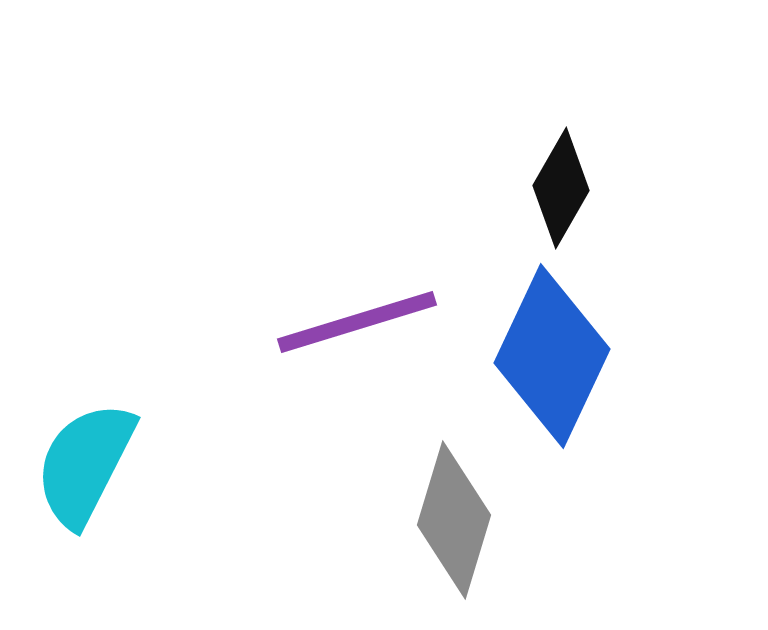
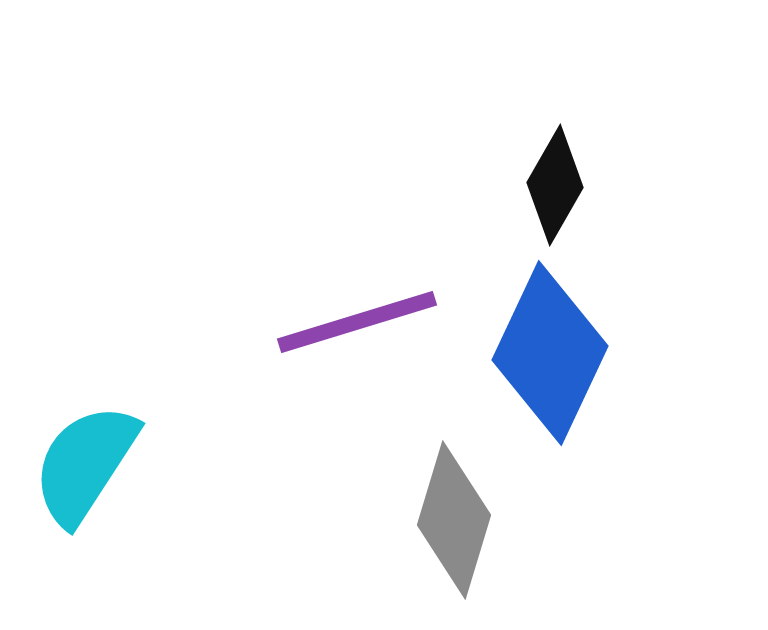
black diamond: moved 6 px left, 3 px up
blue diamond: moved 2 px left, 3 px up
cyan semicircle: rotated 6 degrees clockwise
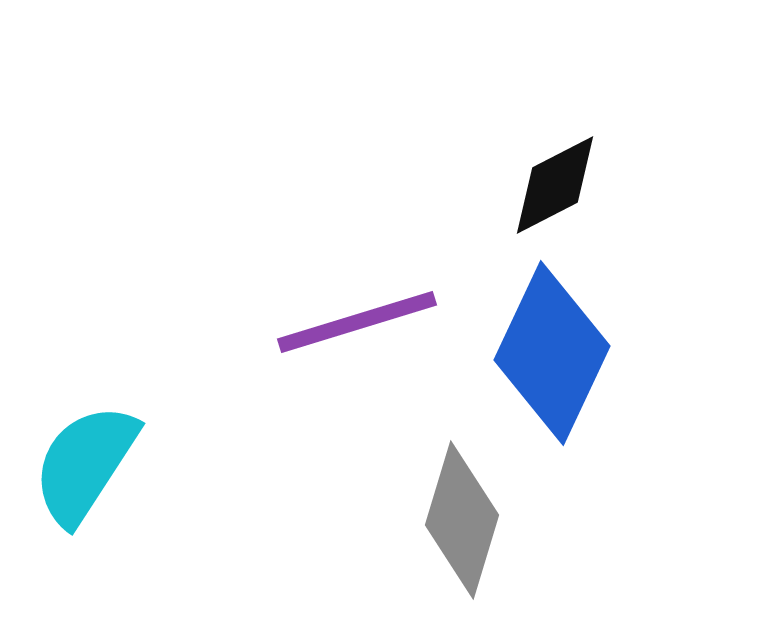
black diamond: rotated 33 degrees clockwise
blue diamond: moved 2 px right
gray diamond: moved 8 px right
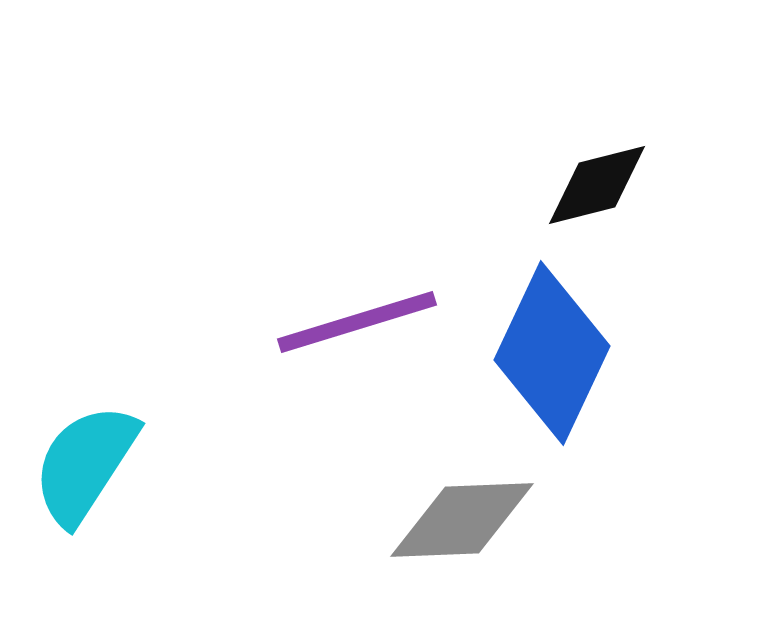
black diamond: moved 42 px right; rotated 13 degrees clockwise
gray diamond: rotated 71 degrees clockwise
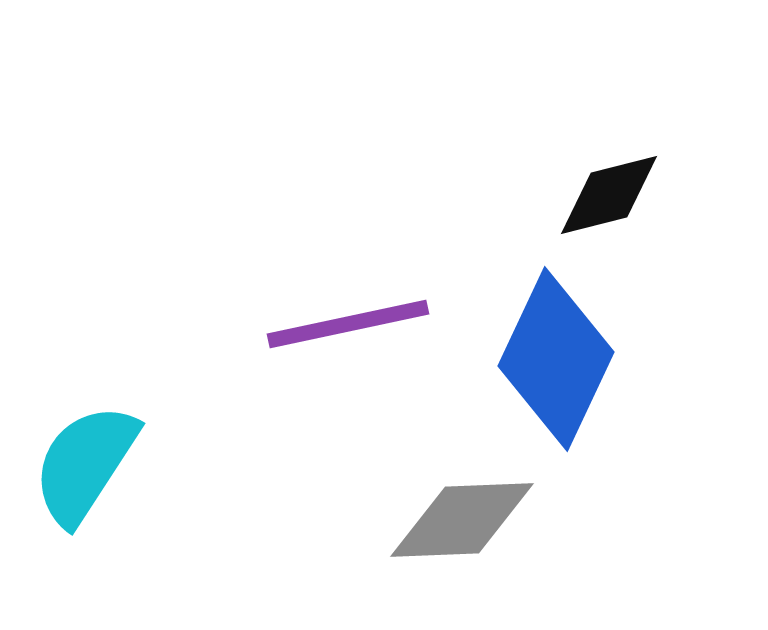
black diamond: moved 12 px right, 10 px down
purple line: moved 9 px left, 2 px down; rotated 5 degrees clockwise
blue diamond: moved 4 px right, 6 px down
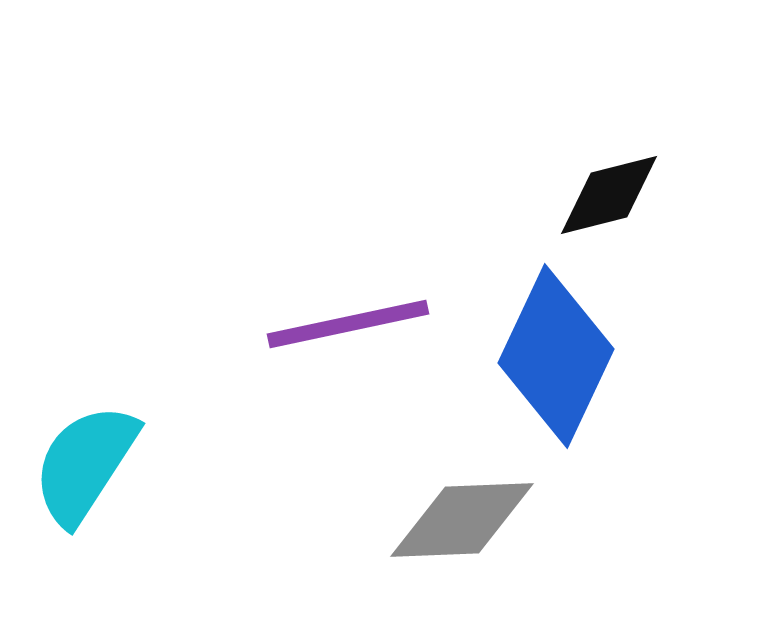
blue diamond: moved 3 px up
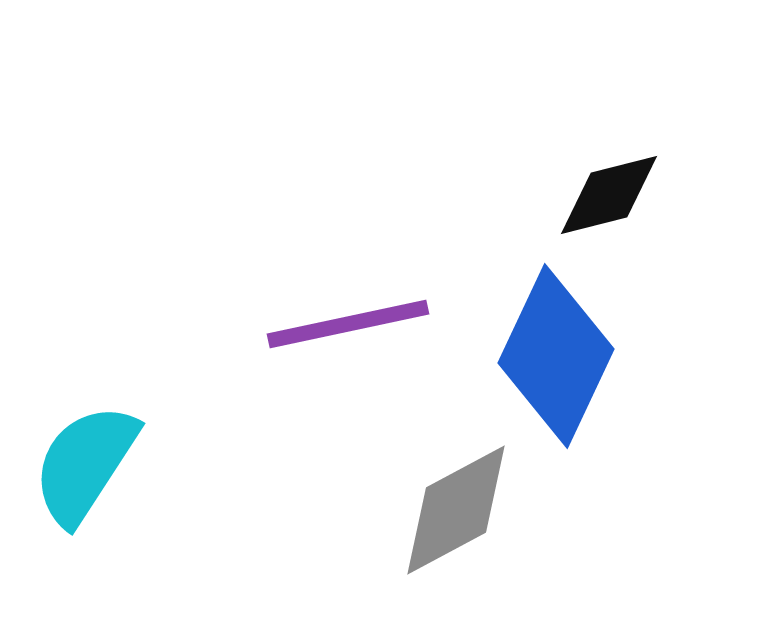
gray diamond: moved 6 px left, 10 px up; rotated 26 degrees counterclockwise
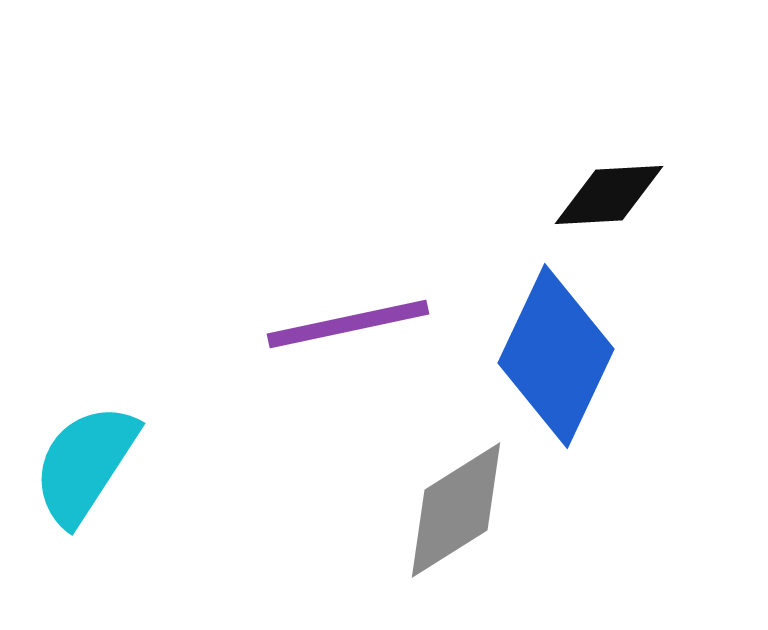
black diamond: rotated 11 degrees clockwise
gray diamond: rotated 4 degrees counterclockwise
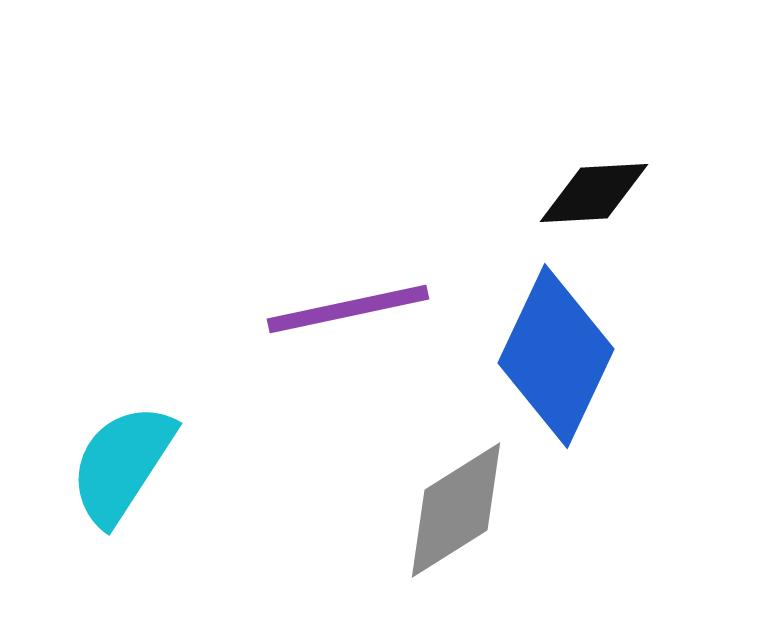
black diamond: moved 15 px left, 2 px up
purple line: moved 15 px up
cyan semicircle: moved 37 px right
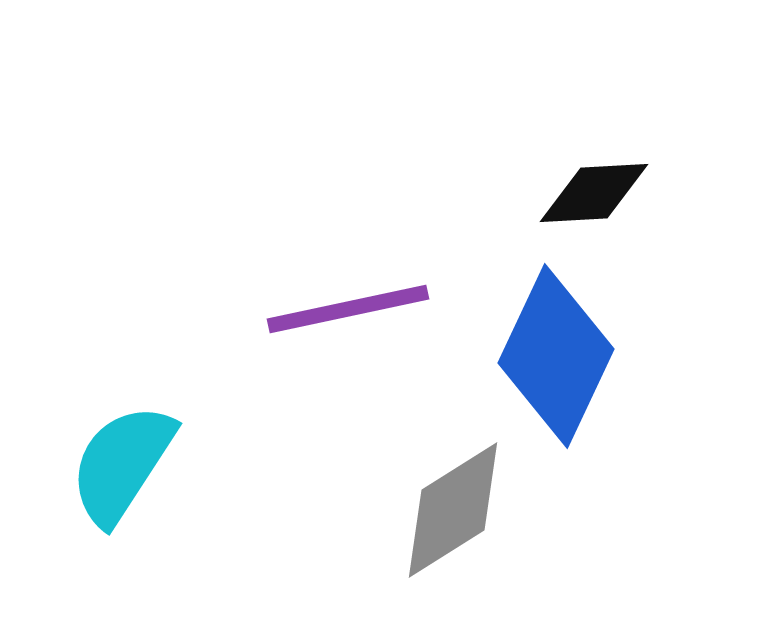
gray diamond: moved 3 px left
